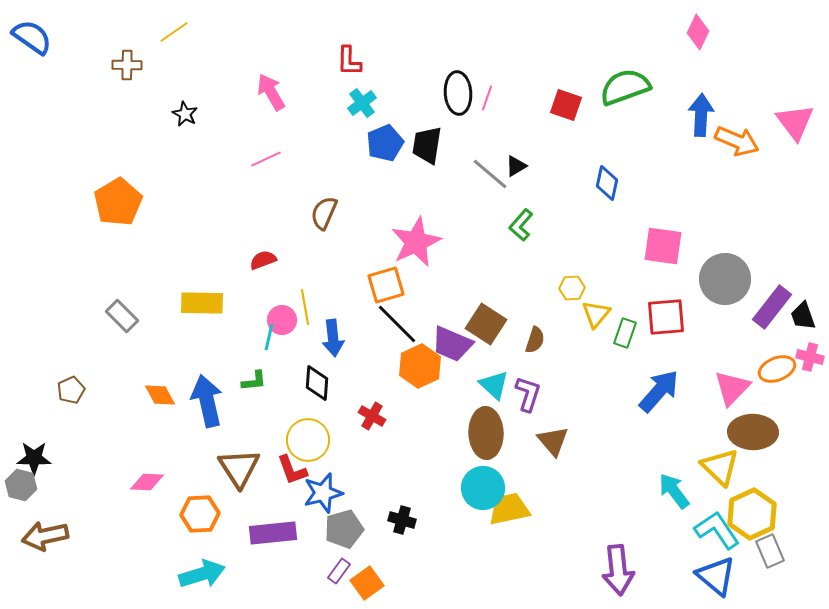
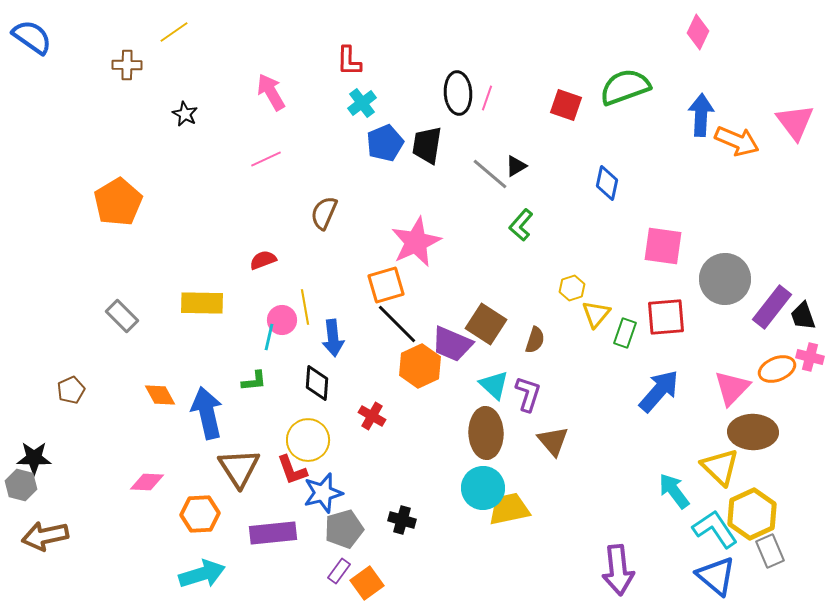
yellow hexagon at (572, 288): rotated 15 degrees counterclockwise
blue arrow at (207, 401): moved 12 px down
cyan L-shape at (717, 530): moved 2 px left, 1 px up
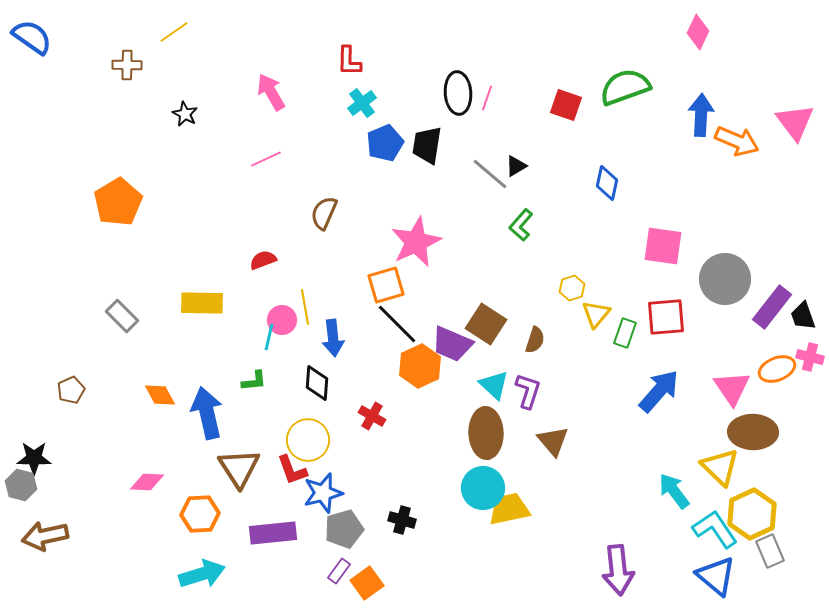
pink triangle at (732, 388): rotated 18 degrees counterclockwise
purple L-shape at (528, 394): moved 3 px up
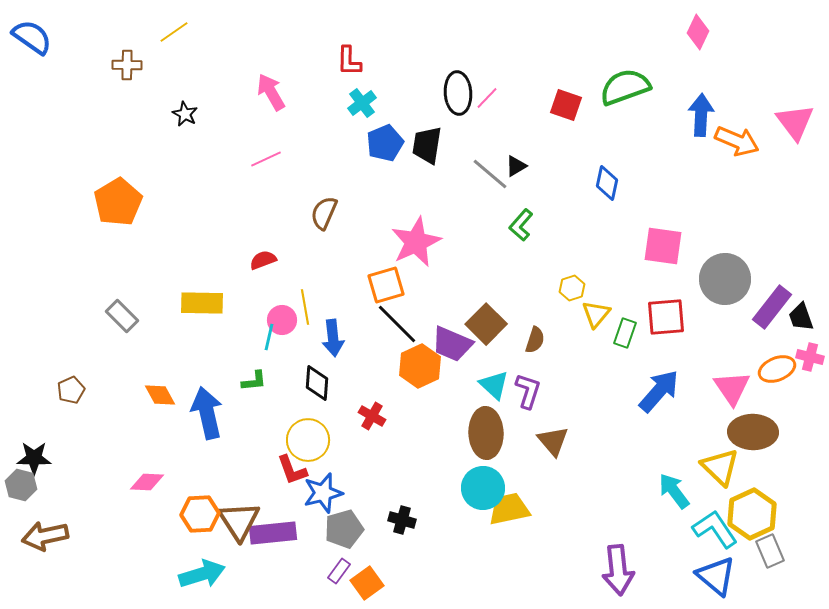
pink line at (487, 98): rotated 25 degrees clockwise
black trapezoid at (803, 316): moved 2 px left, 1 px down
brown square at (486, 324): rotated 12 degrees clockwise
brown triangle at (239, 468): moved 53 px down
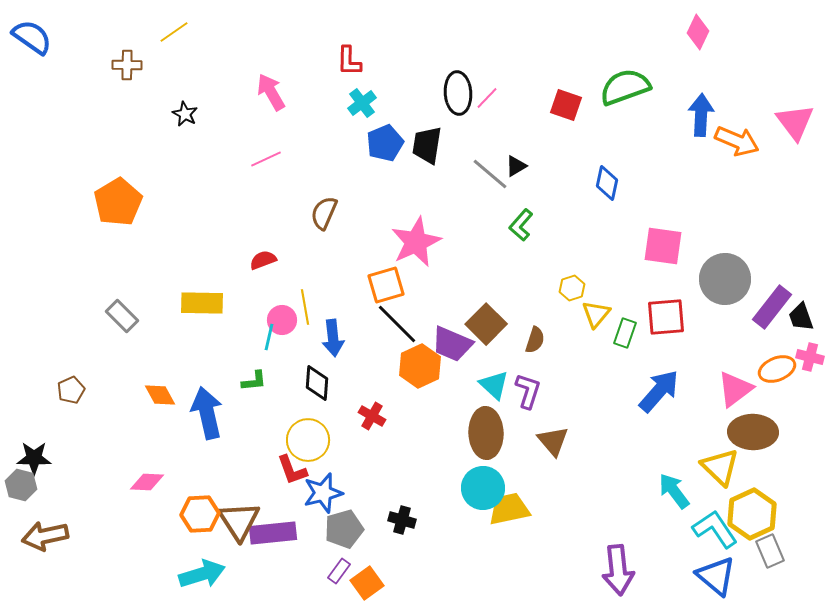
pink triangle at (732, 388): moved 3 px right, 1 px down; rotated 27 degrees clockwise
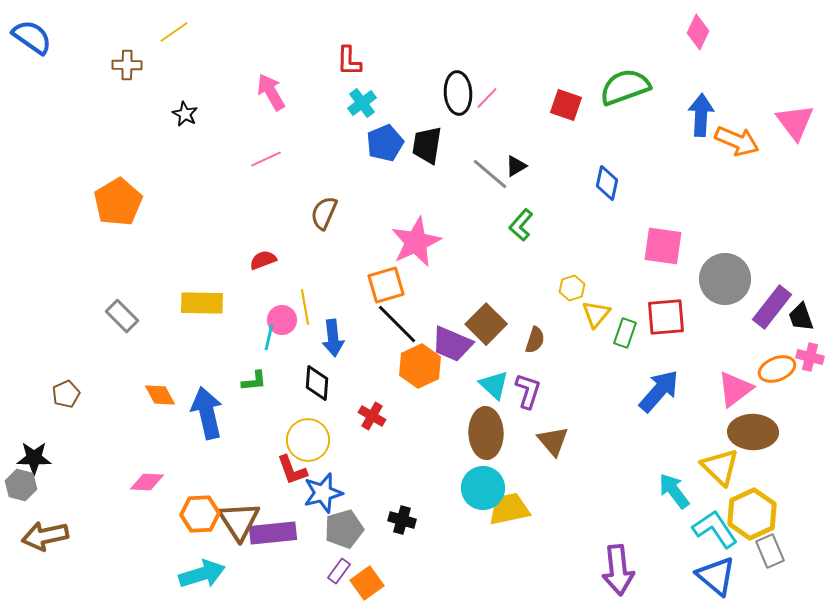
brown pentagon at (71, 390): moved 5 px left, 4 px down
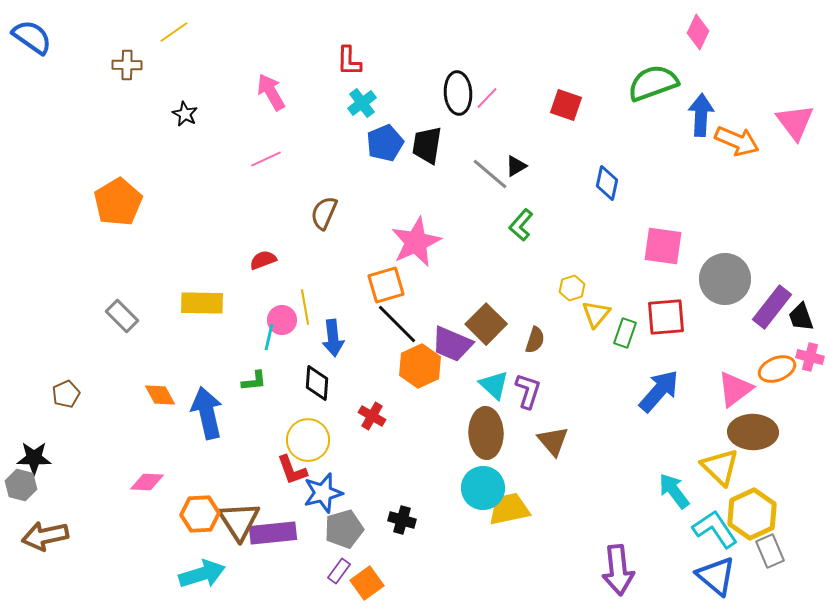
green semicircle at (625, 87): moved 28 px right, 4 px up
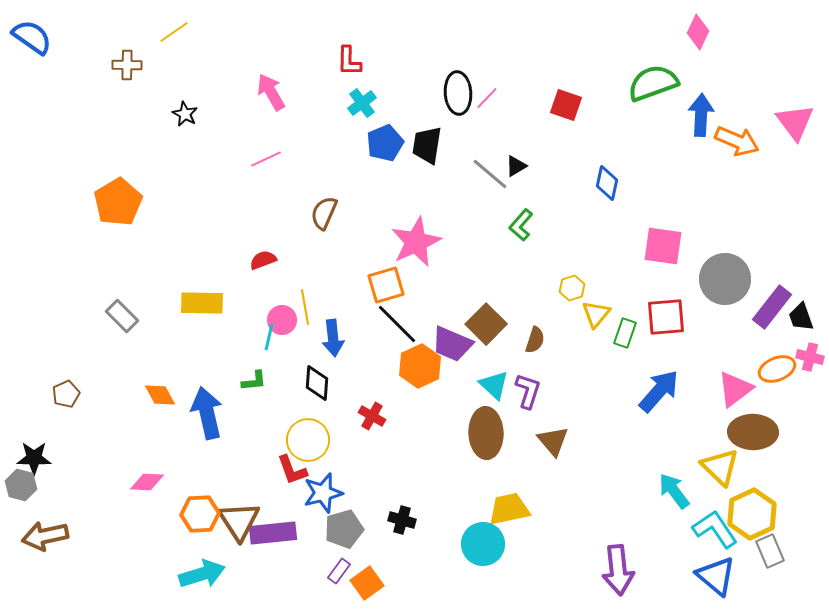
cyan circle at (483, 488): moved 56 px down
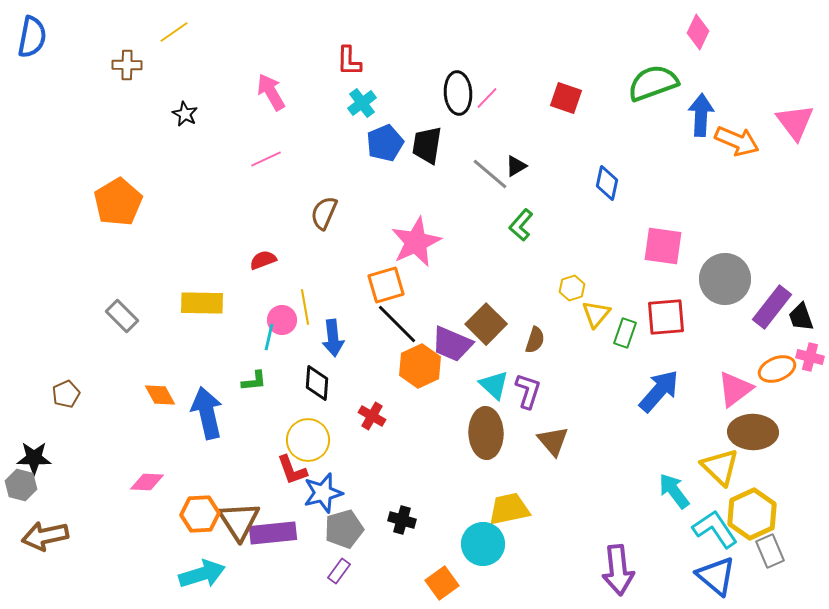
blue semicircle at (32, 37): rotated 66 degrees clockwise
red square at (566, 105): moved 7 px up
orange square at (367, 583): moved 75 px right
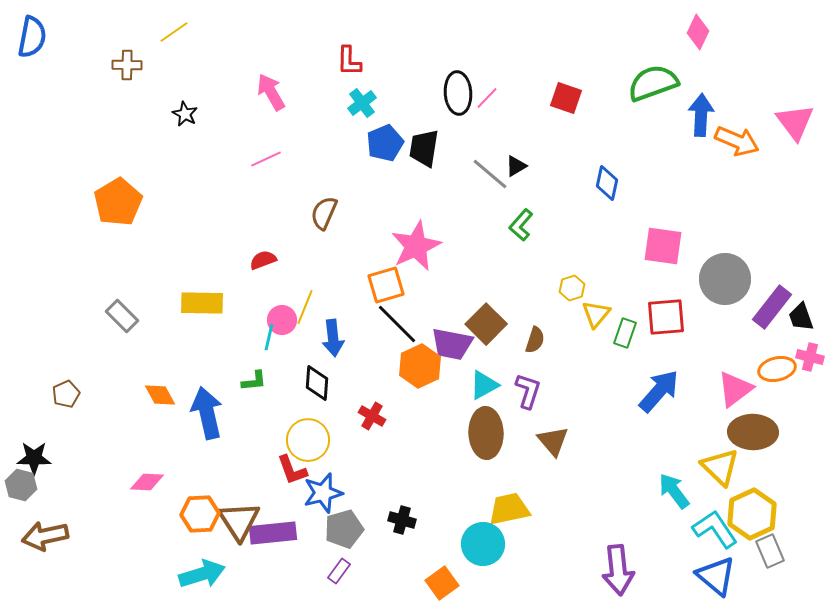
black trapezoid at (427, 145): moved 3 px left, 3 px down
pink star at (416, 242): moved 4 px down
yellow line at (305, 307): rotated 32 degrees clockwise
purple trapezoid at (452, 344): rotated 12 degrees counterclockwise
orange ellipse at (777, 369): rotated 9 degrees clockwise
cyan triangle at (494, 385): moved 10 px left; rotated 48 degrees clockwise
